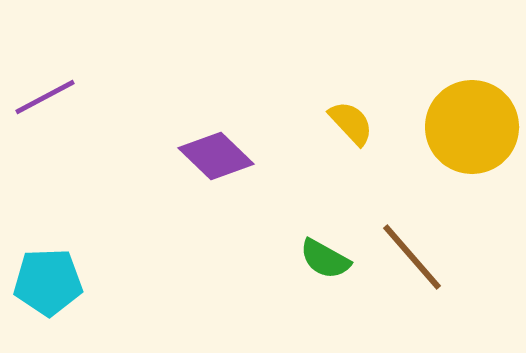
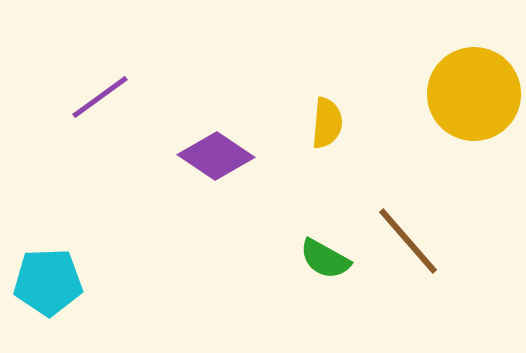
purple line: moved 55 px right; rotated 8 degrees counterclockwise
yellow semicircle: moved 24 px left; rotated 48 degrees clockwise
yellow circle: moved 2 px right, 33 px up
purple diamond: rotated 10 degrees counterclockwise
brown line: moved 4 px left, 16 px up
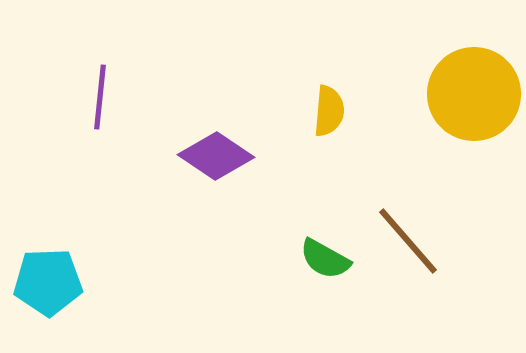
purple line: rotated 48 degrees counterclockwise
yellow semicircle: moved 2 px right, 12 px up
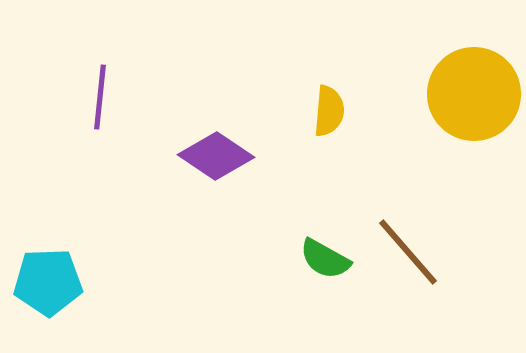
brown line: moved 11 px down
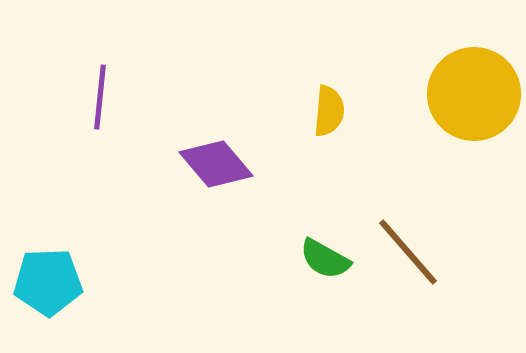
purple diamond: moved 8 px down; rotated 16 degrees clockwise
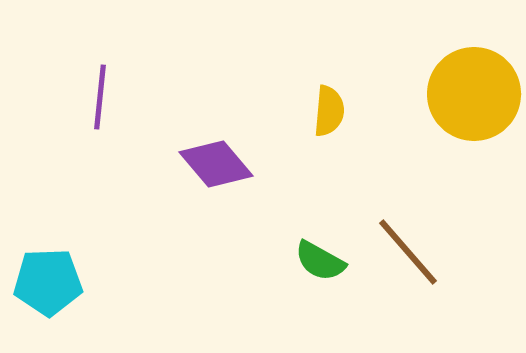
green semicircle: moved 5 px left, 2 px down
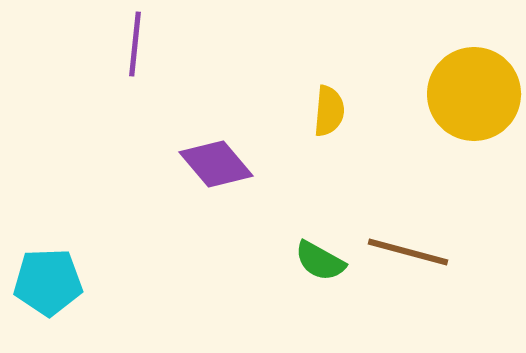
purple line: moved 35 px right, 53 px up
brown line: rotated 34 degrees counterclockwise
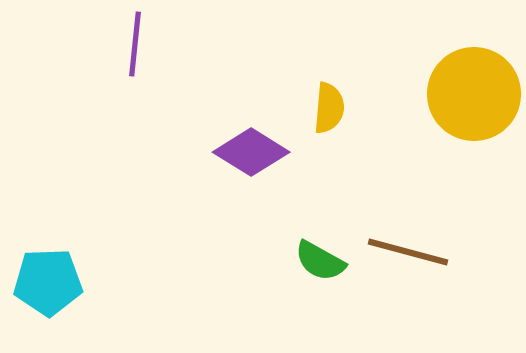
yellow semicircle: moved 3 px up
purple diamond: moved 35 px right, 12 px up; rotated 18 degrees counterclockwise
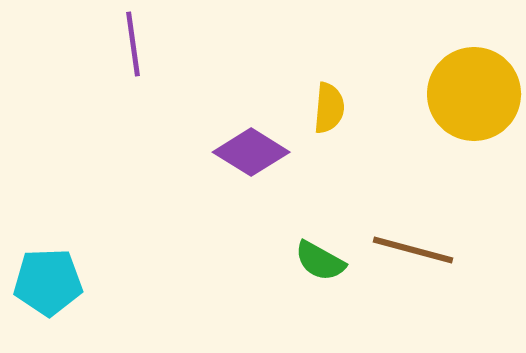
purple line: moved 2 px left; rotated 14 degrees counterclockwise
brown line: moved 5 px right, 2 px up
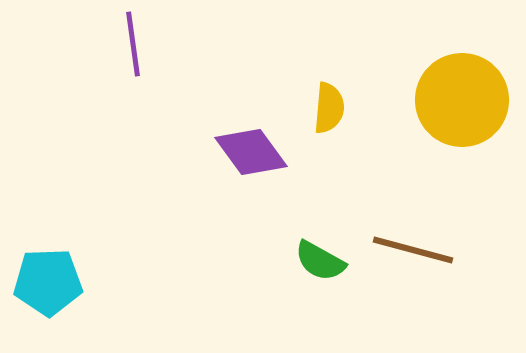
yellow circle: moved 12 px left, 6 px down
purple diamond: rotated 22 degrees clockwise
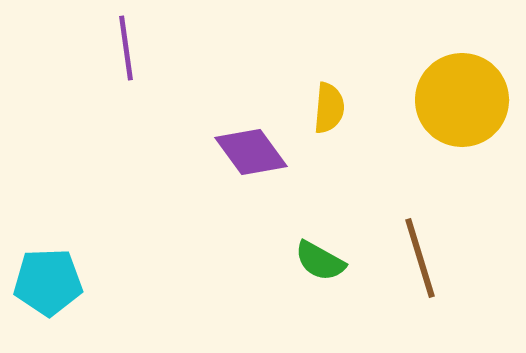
purple line: moved 7 px left, 4 px down
brown line: moved 7 px right, 8 px down; rotated 58 degrees clockwise
